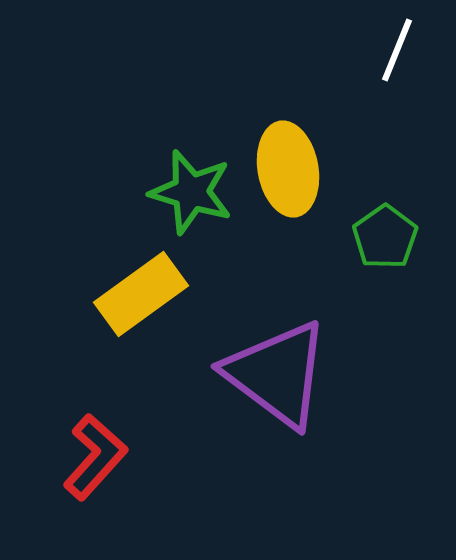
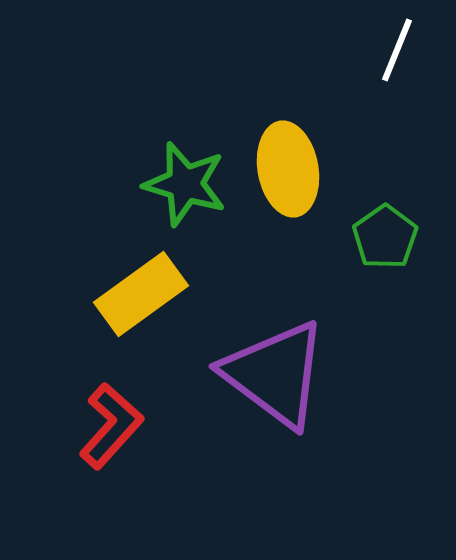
green star: moved 6 px left, 8 px up
purple triangle: moved 2 px left
red L-shape: moved 16 px right, 31 px up
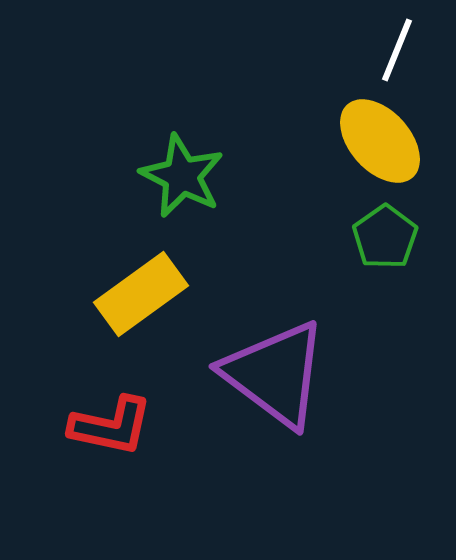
yellow ellipse: moved 92 px right, 28 px up; rotated 32 degrees counterclockwise
green star: moved 3 px left, 8 px up; rotated 10 degrees clockwise
red L-shape: rotated 60 degrees clockwise
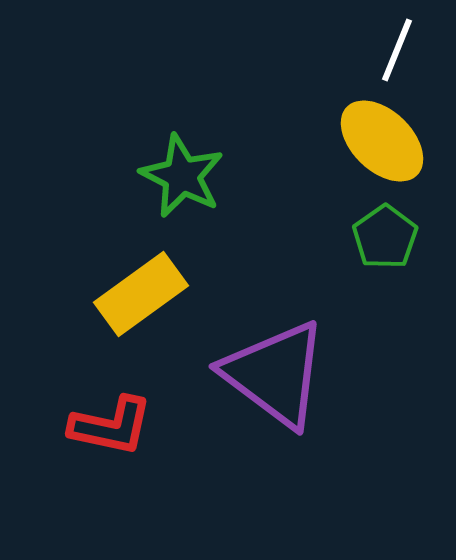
yellow ellipse: moved 2 px right; rotated 4 degrees counterclockwise
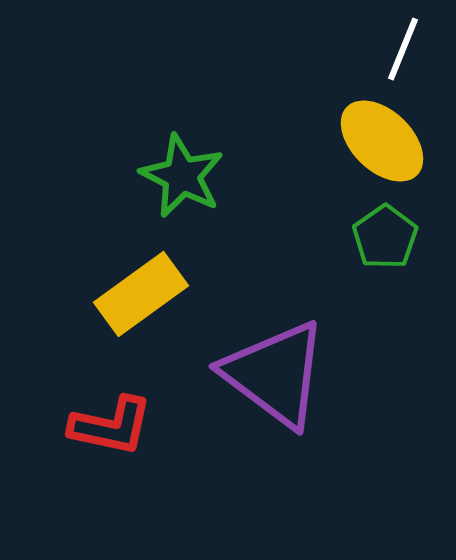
white line: moved 6 px right, 1 px up
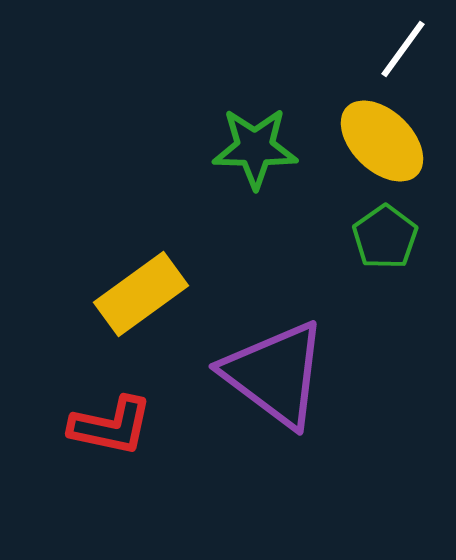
white line: rotated 14 degrees clockwise
green star: moved 73 px right, 28 px up; rotated 26 degrees counterclockwise
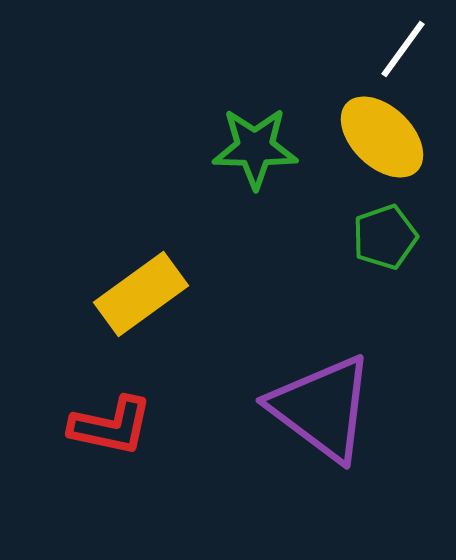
yellow ellipse: moved 4 px up
green pentagon: rotated 16 degrees clockwise
purple triangle: moved 47 px right, 34 px down
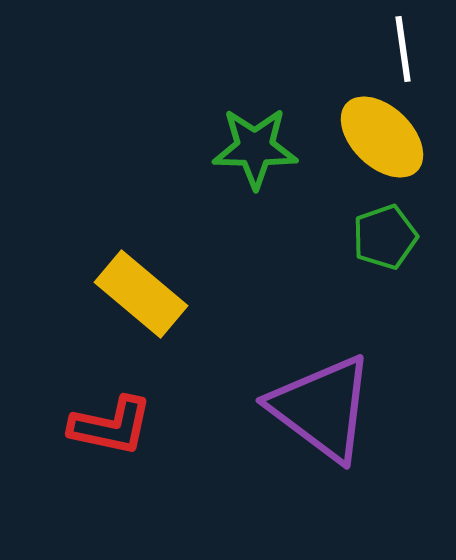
white line: rotated 44 degrees counterclockwise
yellow rectangle: rotated 76 degrees clockwise
